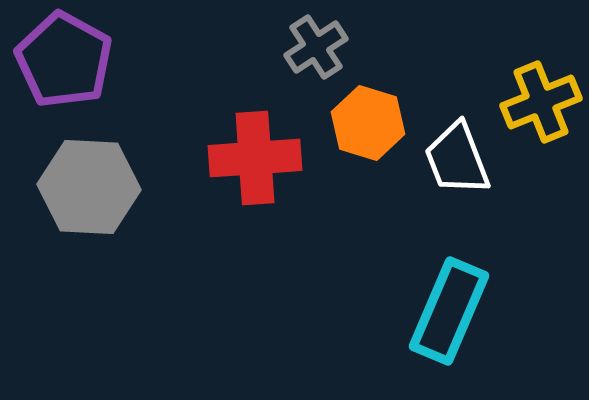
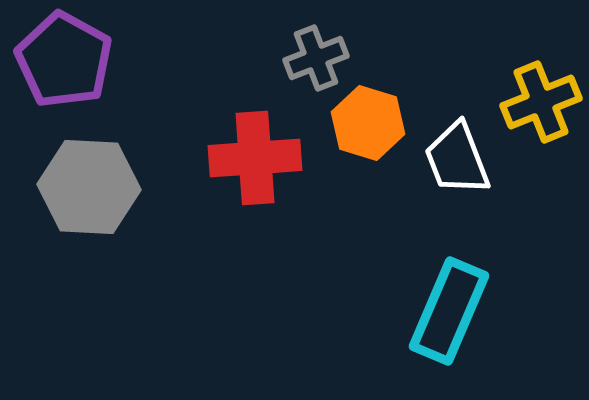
gray cross: moved 11 px down; rotated 12 degrees clockwise
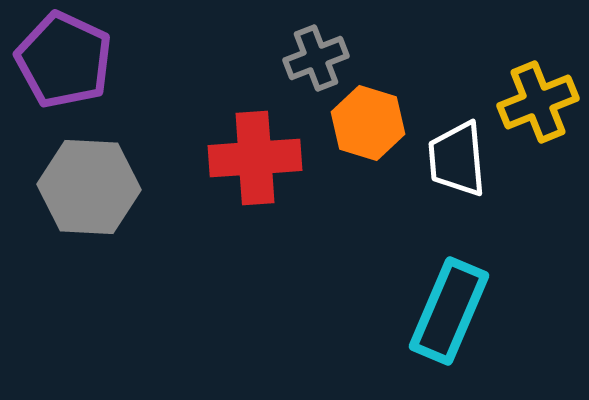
purple pentagon: rotated 4 degrees counterclockwise
yellow cross: moved 3 px left
white trapezoid: rotated 16 degrees clockwise
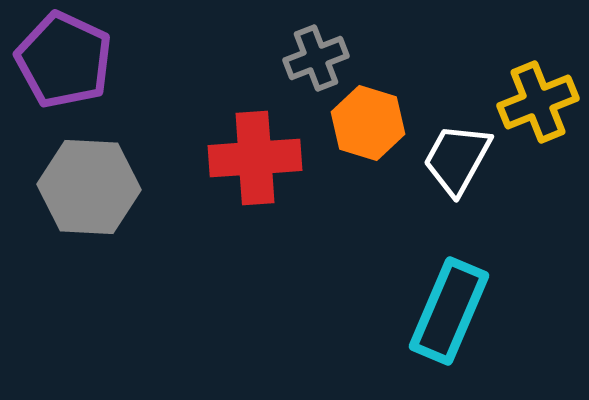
white trapezoid: rotated 34 degrees clockwise
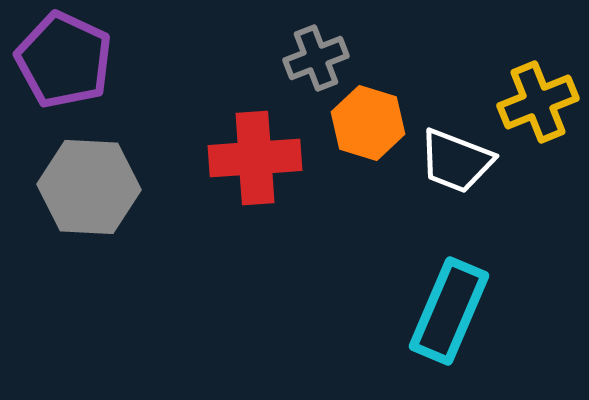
white trapezoid: moved 1 px left, 2 px down; rotated 98 degrees counterclockwise
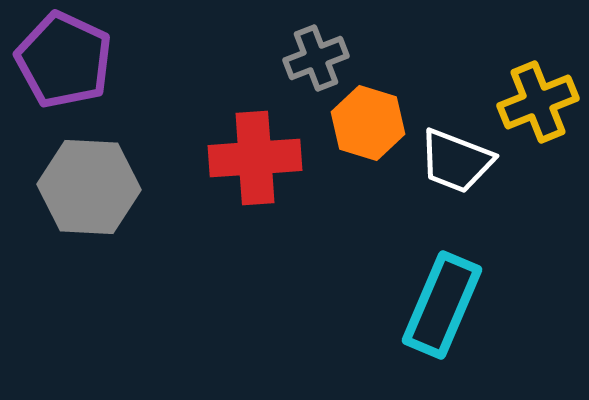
cyan rectangle: moved 7 px left, 6 px up
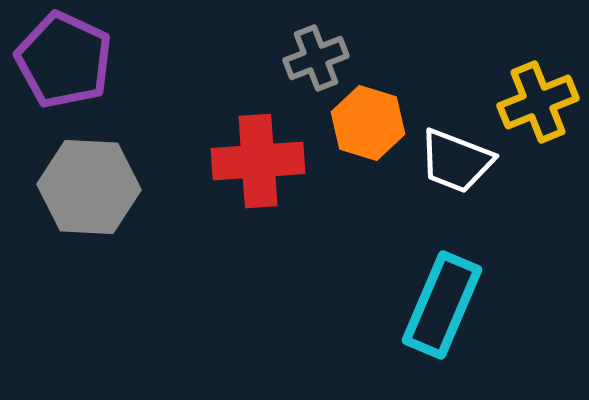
red cross: moved 3 px right, 3 px down
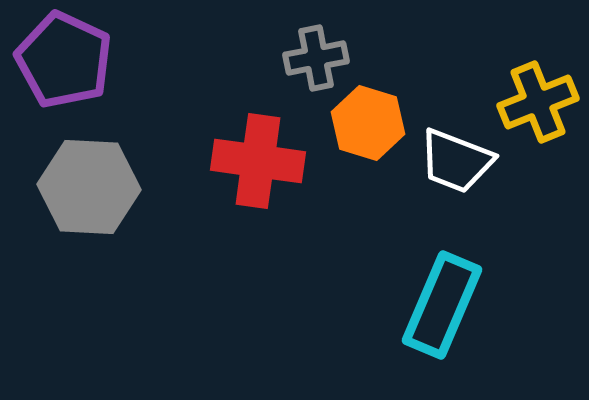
gray cross: rotated 10 degrees clockwise
red cross: rotated 12 degrees clockwise
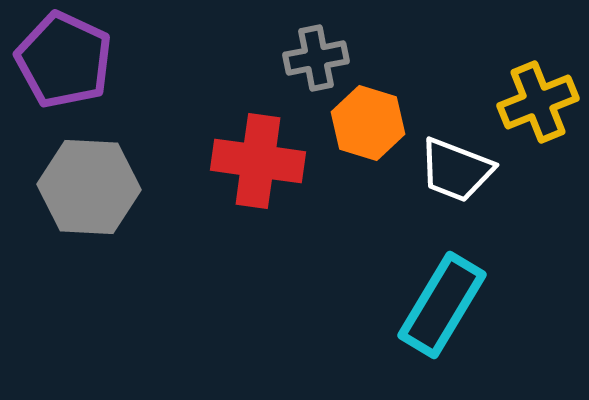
white trapezoid: moved 9 px down
cyan rectangle: rotated 8 degrees clockwise
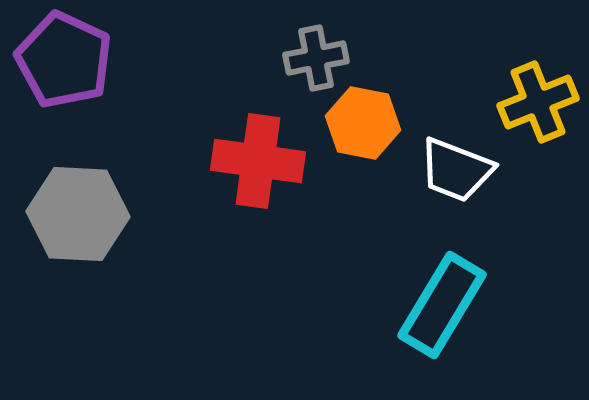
orange hexagon: moved 5 px left; rotated 6 degrees counterclockwise
gray hexagon: moved 11 px left, 27 px down
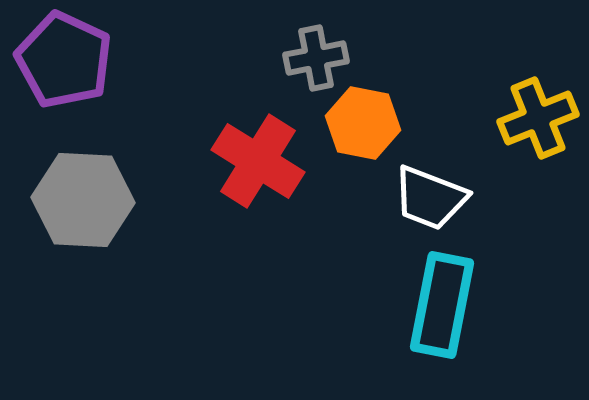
yellow cross: moved 16 px down
red cross: rotated 24 degrees clockwise
white trapezoid: moved 26 px left, 28 px down
gray hexagon: moved 5 px right, 14 px up
cyan rectangle: rotated 20 degrees counterclockwise
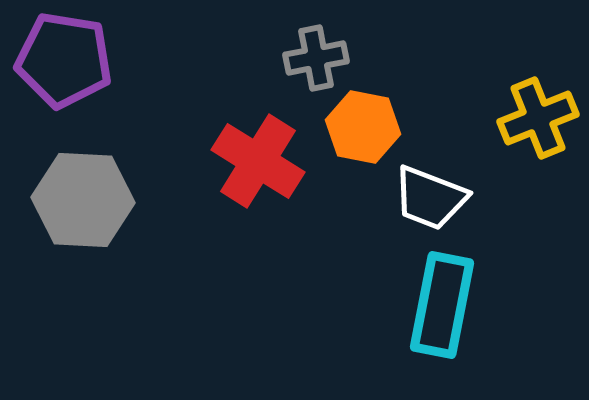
purple pentagon: rotated 16 degrees counterclockwise
orange hexagon: moved 4 px down
